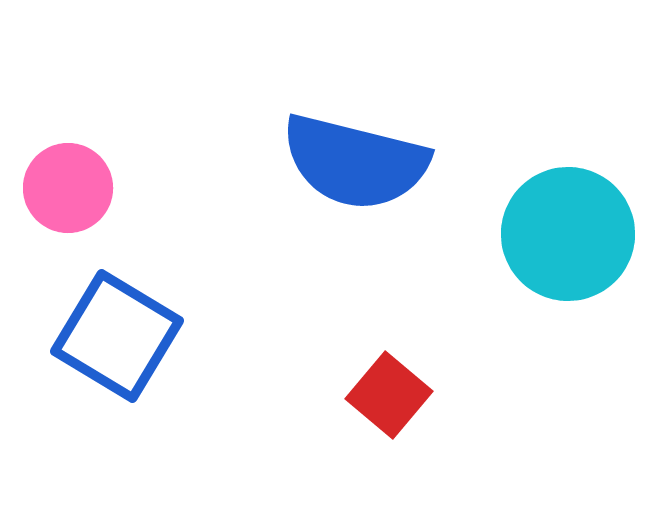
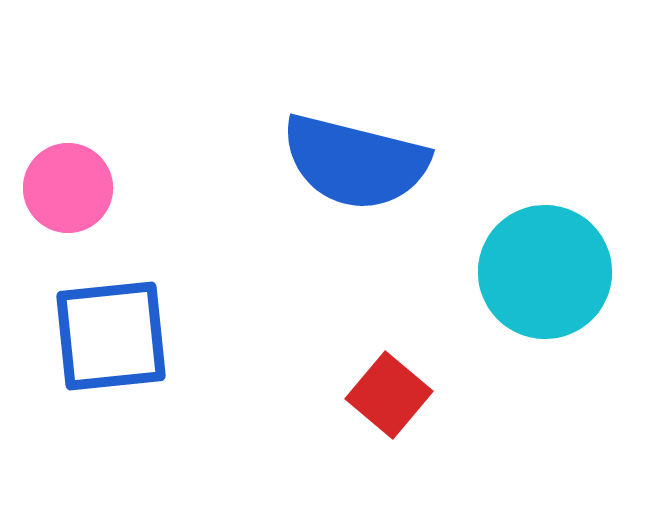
cyan circle: moved 23 px left, 38 px down
blue square: moved 6 px left; rotated 37 degrees counterclockwise
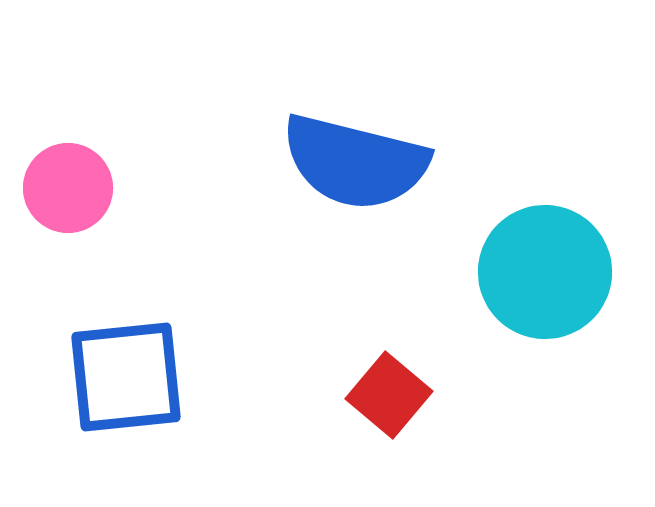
blue square: moved 15 px right, 41 px down
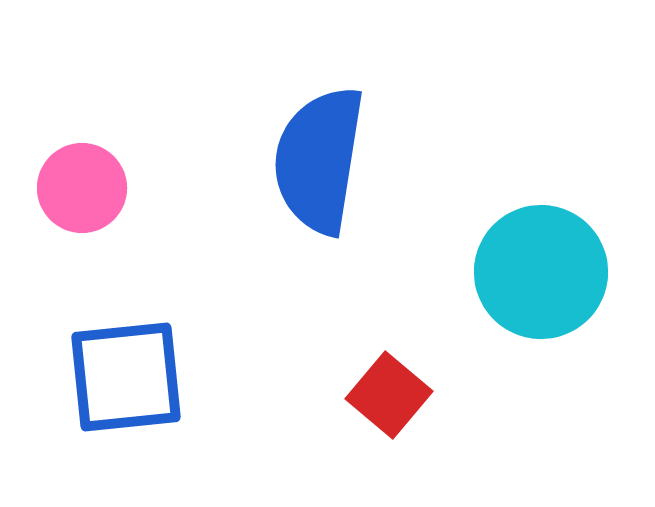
blue semicircle: moved 36 px left, 2 px up; rotated 85 degrees clockwise
pink circle: moved 14 px right
cyan circle: moved 4 px left
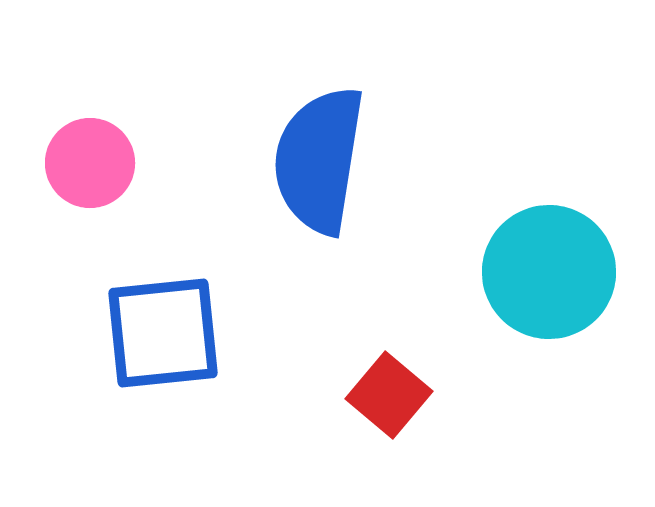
pink circle: moved 8 px right, 25 px up
cyan circle: moved 8 px right
blue square: moved 37 px right, 44 px up
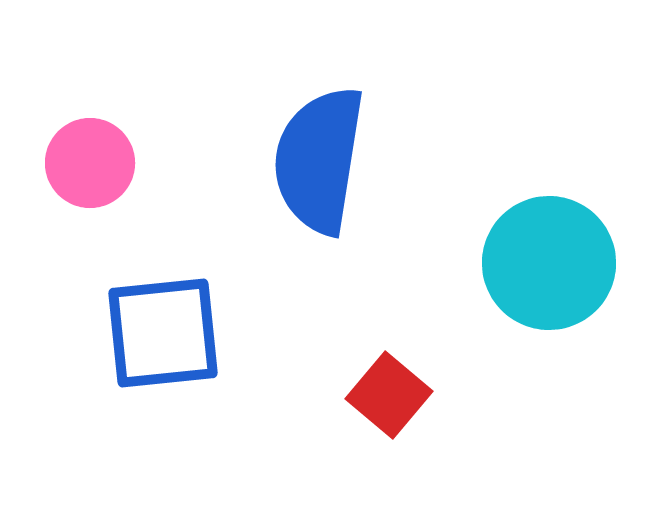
cyan circle: moved 9 px up
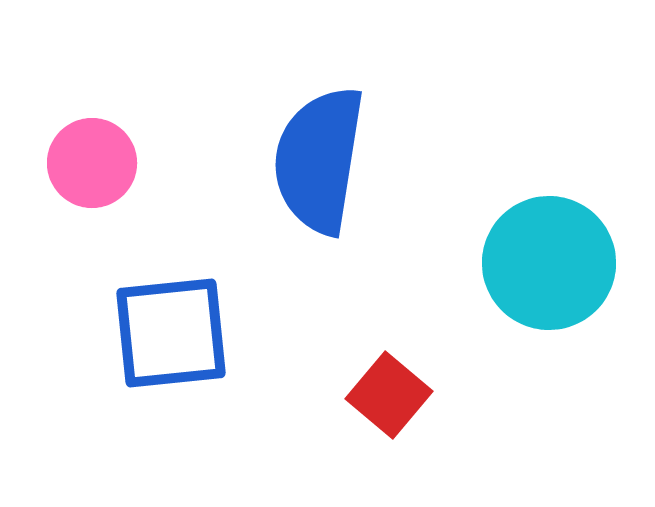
pink circle: moved 2 px right
blue square: moved 8 px right
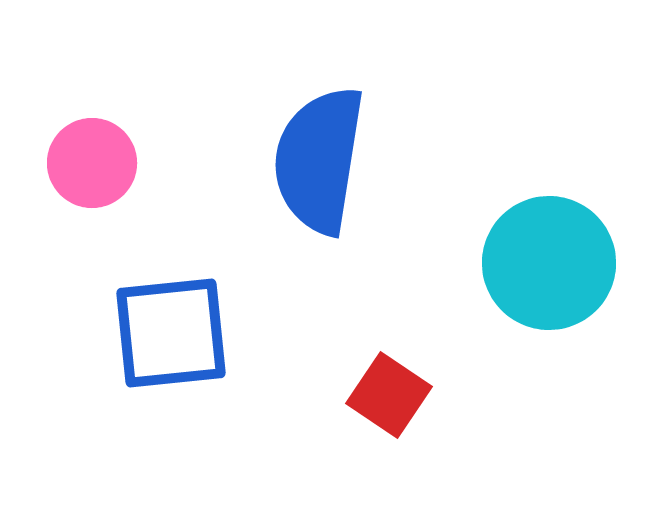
red square: rotated 6 degrees counterclockwise
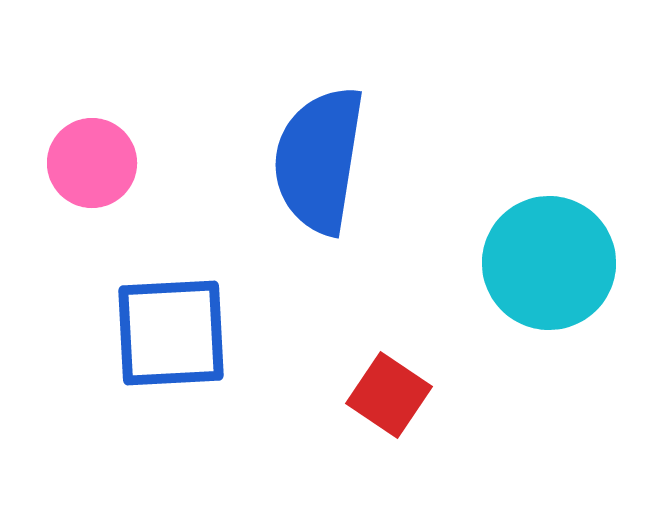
blue square: rotated 3 degrees clockwise
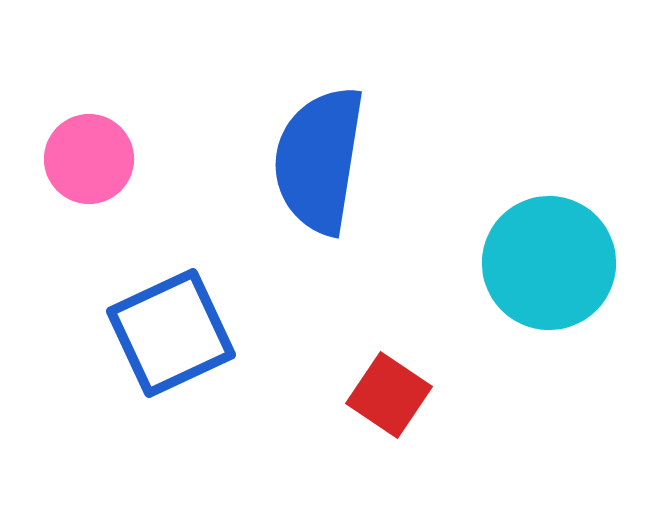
pink circle: moved 3 px left, 4 px up
blue square: rotated 22 degrees counterclockwise
